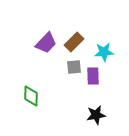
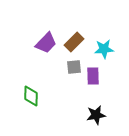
cyan star: moved 3 px up
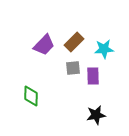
purple trapezoid: moved 2 px left, 2 px down
gray square: moved 1 px left, 1 px down
